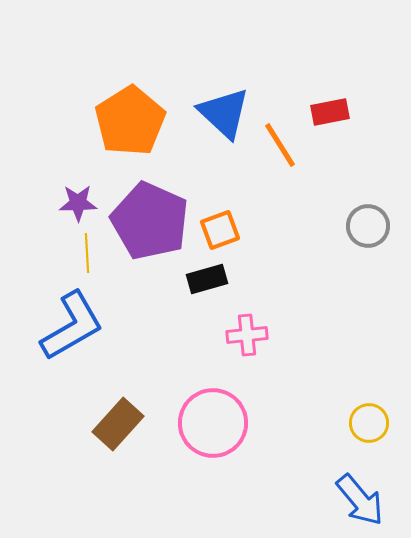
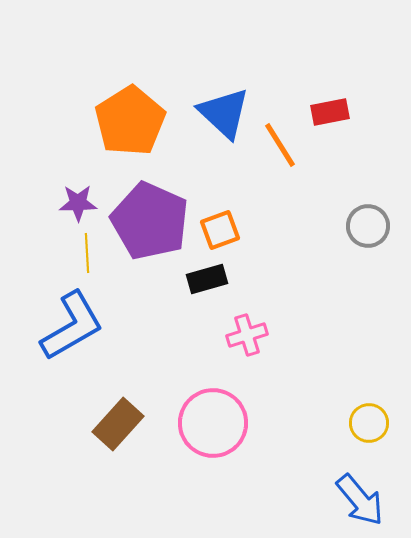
pink cross: rotated 12 degrees counterclockwise
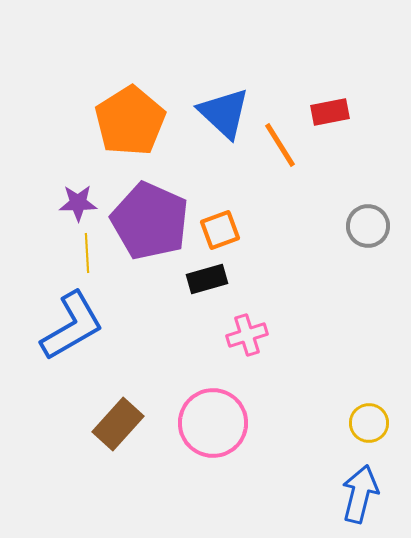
blue arrow: moved 6 px up; rotated 126 degrees counterclockwise
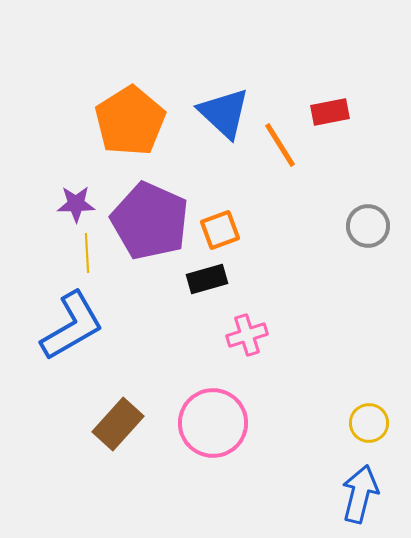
purple star: moved 2 px left, 1 px down
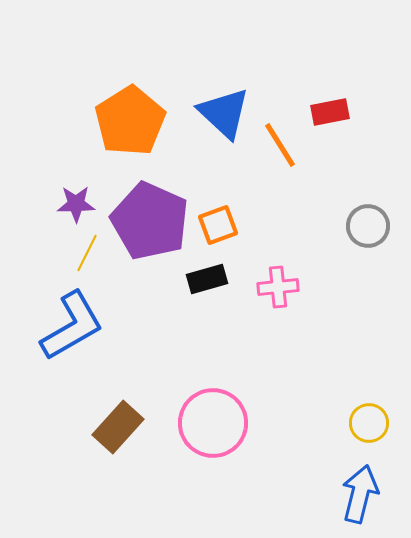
orange square: moved 2 px left, 5 px up
yellow line: rotated 30 degrees clockwise
pink cross: moved 31 px right, 48 px up; rotated 12 degrees clockwise
brown rectangle: moved 3 px down
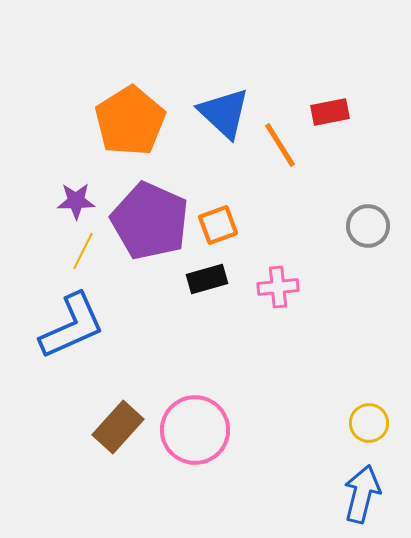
purple star: moved 3 px up
yellow line: moved 4 px left, 2 px up
blue L-shape: rotated 6 degrees clockwise
pink circle: moved 18 px left, 7 px down
blue arrow: moved 2 px right
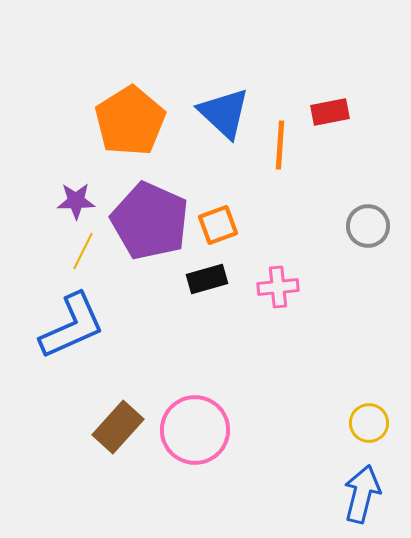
orange line: rotated 36 degrees clockwise
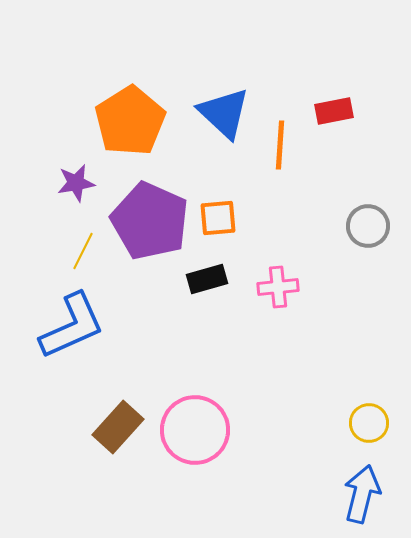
red rectangle: moved 4 px right, 1 px up
purple star: moved 18 px up; rotated 9 degrees counterclockwise
orange square: moved 7 px up; rotated 15 degrees clockwise
